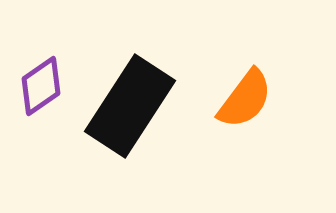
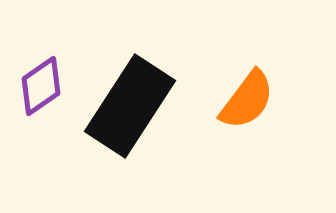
orange semicircle: moved 2 px right, 1 px down
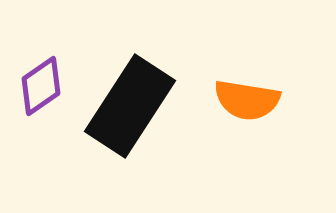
orange semicircle: rotated 62 degrees clockwise
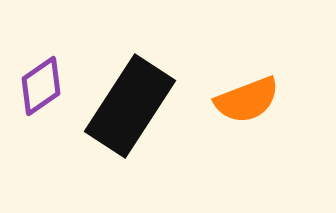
orange semicircle: rotated 30 degrees counterclockwise
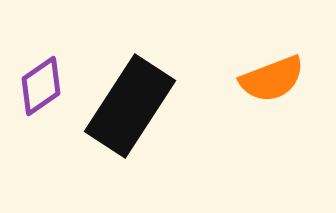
orange semicircle: moved 25 px right, 21 px up
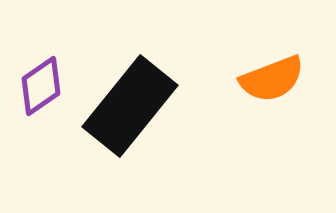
black rectangle: rotated 6 degrees clockwise
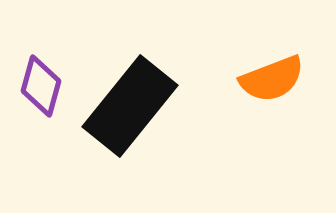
purple diamond: rotated 40 degrees counterclockwise
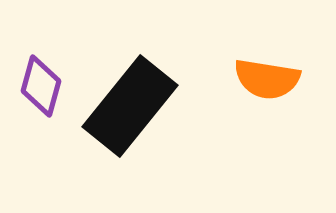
orange semicircle: moved 5 px left; rotated 30 degrees clockwise
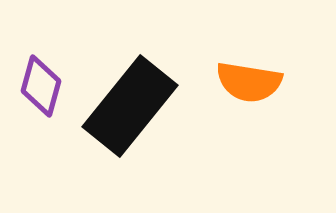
orange semicircle: moved 18 px left, 3 px down
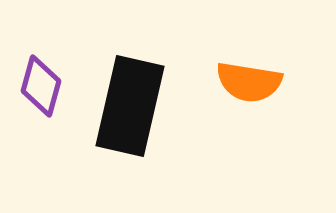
black rectangle: rotated 26 degrees counterclockwise
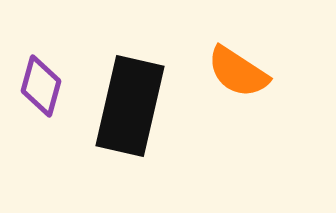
orange semicircle: moved 11 px left, 10 px up; rotated 24 degrees clockwise
